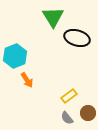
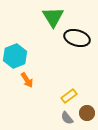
brown circle: moved 1 px left
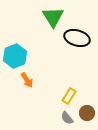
yellow rectangle: rotated 21 degrees counterclockwise
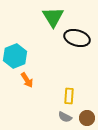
yellow rectangle: rotated 28 degrees counterclockwise
brown circle: moved 5 px down
gray semicircle: moved 2 px left, 1 px up; rotated 24 degrees counterclockwise
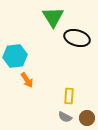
cyan hexagon: rotated 15 degrees clockwise
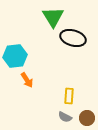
black ellipse: moved 4 px left
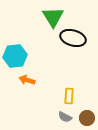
orange arrow: rotated 140 degrees clockwise
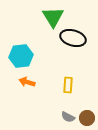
cyan hexagon: moved 6 px right
orange arrow: moved 2 px down
yellow rectangle: moved 1 px left, 11 px up
gray semicircle: moved 3 px right
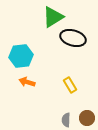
green triangle: rotated 30 degrees clockwise
yellow rectangle: moved 2 px right; rotated 35 degrees counterclockwise
gray semicircle: moved 2 px left, 3 px down; rotated 64 degrees clockwise
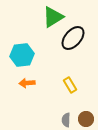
black ellipse: rotated 65 degrees counterclockwise
cyan hexagon: moved 1 px right, 1 px up
orange arrow: moved 1 px down; rotated 21 degrees counterclockwise
brown circle: moved 1 px left, 1 px down
